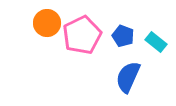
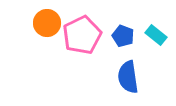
cyan rectangle: moved 7 px up
blue semicircle: rotated 32 degrees counterclockwise
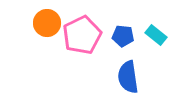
blue pentagon: rotated 15 degrees counterclockwise
